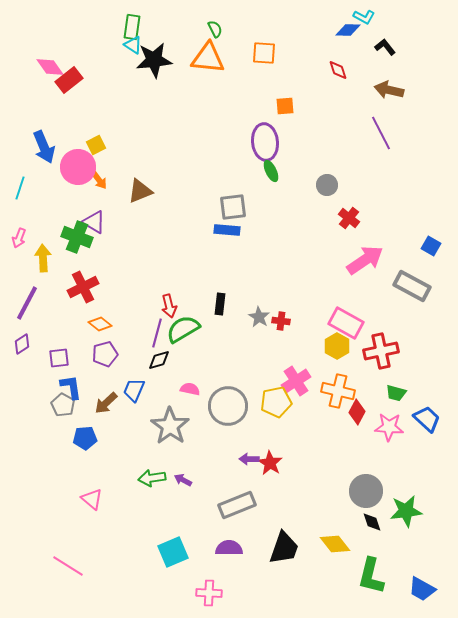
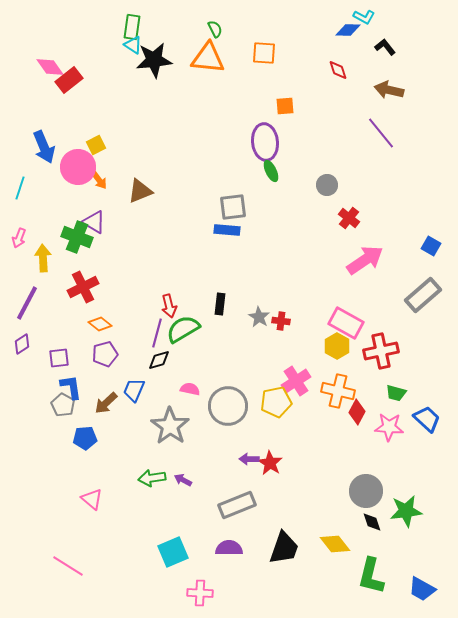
purple line at (381, 133): rotated 12 degrees counterclockwise
gray rectangle at (412, 286): moved 11 px right, 9 px down; rotated 69 degrees counterclockwise
pink cross at (209, 593): moved 9 px left
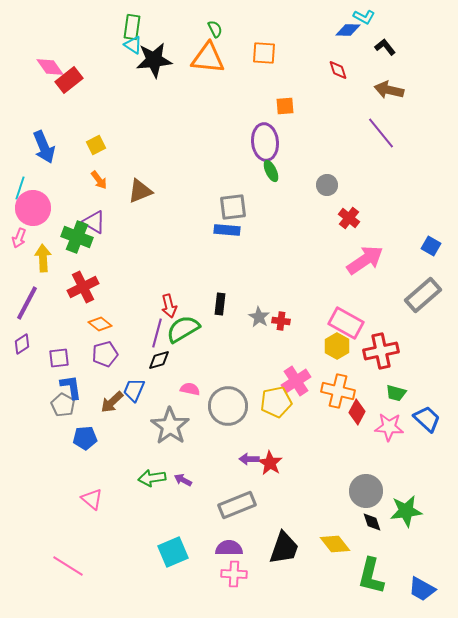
pink circle at (78, 167): moved 45 px left, 41 px down
brown arrow at (106, 403): moved 6 px right, 1 px up
pink cross at (200, 593): moved 34 px right, 19 px up
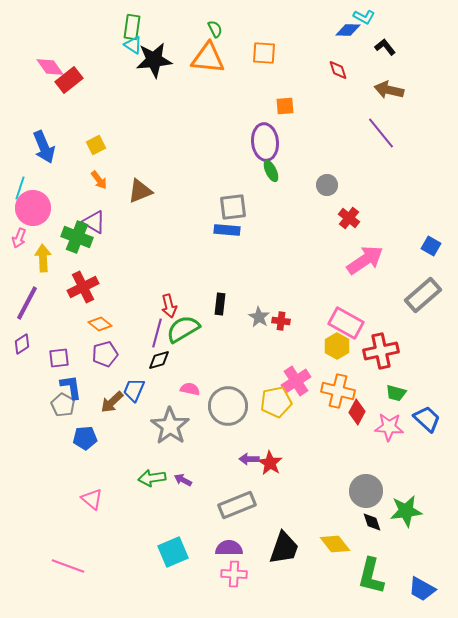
pink line at (68, 566): rotated 12 degrees counterclockwise
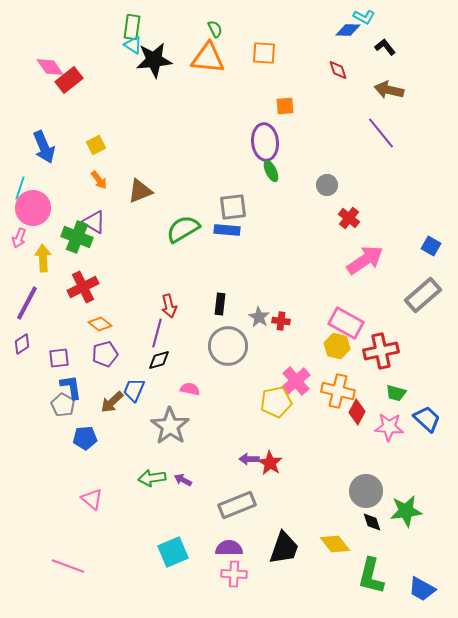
green semicircle at (183, 329): moved 100 px up
yellow hexagon at (337, 346): rotated 15 degrees counterclockwise
pink cross at (296, 381): rotated 8 degrees counterclockwise
gray circle at (228, 406): moved 60 px up
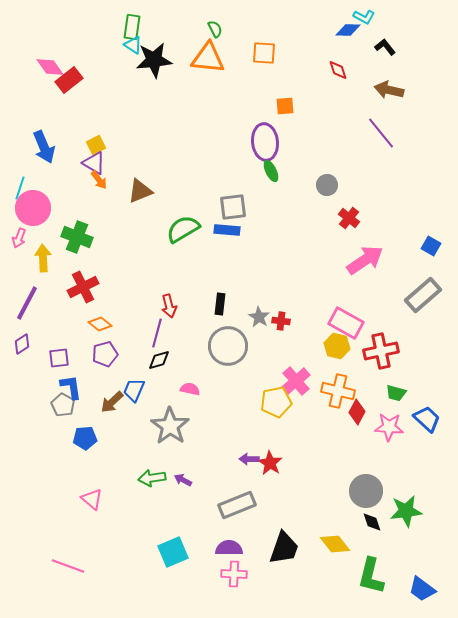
purple triangle at (94, 222): moved 59 px up
blue trapezoid at (422, 589): rotated 8 degrees clockwise
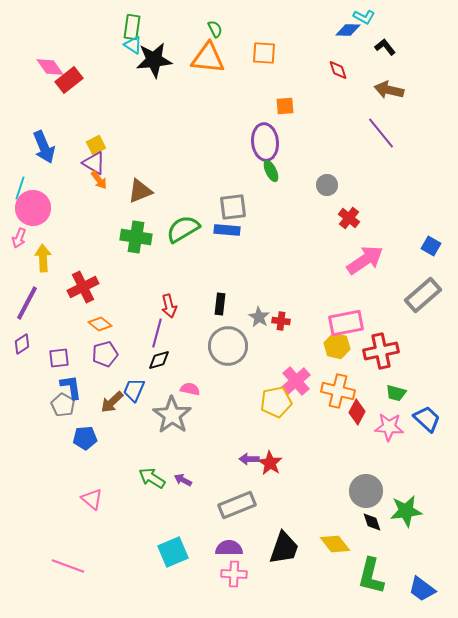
green cross at (77, 237): moved 59 px right; rotated 12 degrees counterclockwise
pink rectangle at (346, 323): rotated 40 degrees counterclockwise
gray star at (170, 426): moved 2 px right, 11 px up
green arrow at (152, 478): rotated 40 degrees clockwise
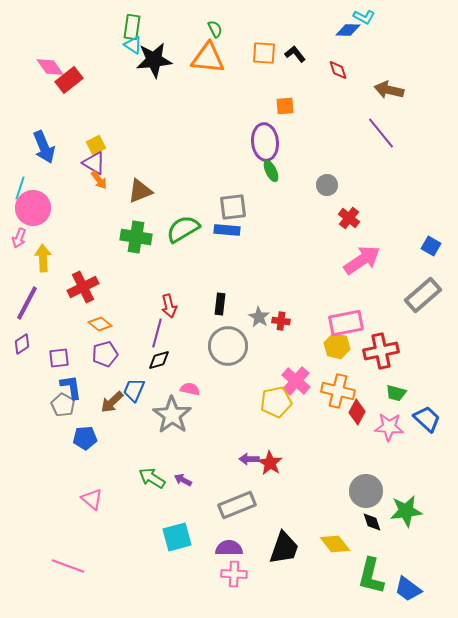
black L-shape at (385, 47): moved 90 px left, 7 px down
pink arrow at (365, 260): moved 3 px left
pink cross at (296, 381): rotated 8 degrees counterclockwise
cyan square at (173, 552): moved 4 px right, 15 px up; rotated 8 degrees clockwise
blue trapezoid at (422, 589): moved 14 px left
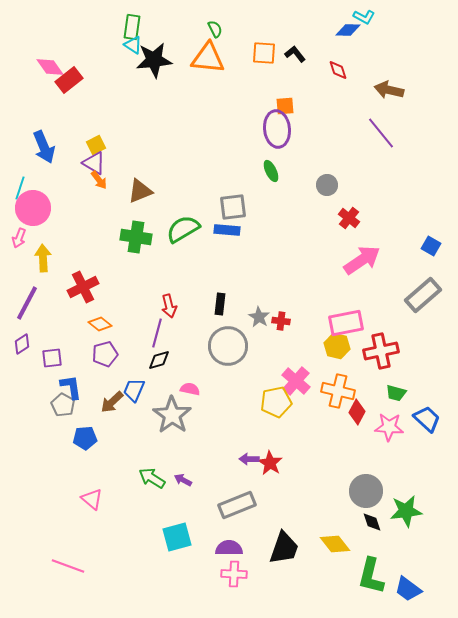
purple ellipse at (265, 142): moved 12 px right, 13 px up
purple square at (59, 358): moved 7 px left
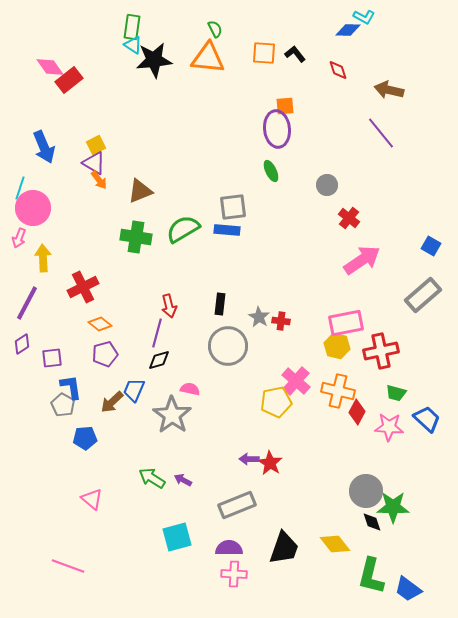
green star at (406, 511): moved 13 px left, 4 px up; rotated 8 degrees clockwise
